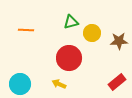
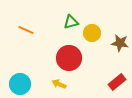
orange line: rotated 21 degrees clockwise
brown star: moved 1 px right, 2 px down; rotated 12 degrees clockwise
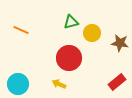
orange line: moved 5 px left
cyan circle: moved 2 px left
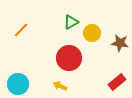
green triangle: rotated 14 degrees counterclockwise
orange line: rotated 70 degrees counterclockwise
yellow arrow: moved 1 px right, 2 px down
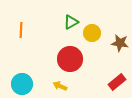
orange line: rotated 42 degrees counterclockwise
red circle: moved 1 px right, 1 px down
cyan circle: moved 4 px right
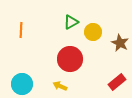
yellow circle: moved 1 px right, 1 px up
brown star: rotated 18 degrees clockwise
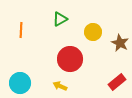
green triangle: moved 11 px left, 3 px up
cyan circle: moved 2 px left, 1 px up
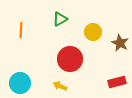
red rectangle: rotated 24 degrees clockwise
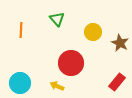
green triangle: moved 3 px left; rotated 42 degrees counterclockwise
red circle: moved 1 px right, 4 px down
red rectangle: rotated 36 degrees counterclockwise
yellow arrow: moved 3 px left
